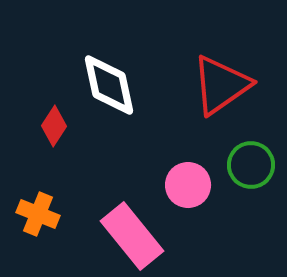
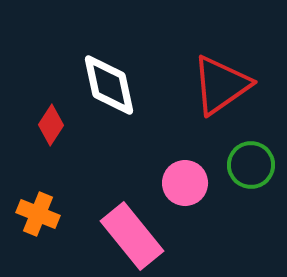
red diamond: moved 3 px left, 1 px up
pink circle: moved 3 px left, 2 px up
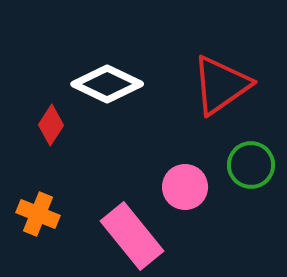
white diamond: moved 2 px left, 1 px up; rotated 52 degrees counterclockwise
pink circle: moved 4 px down
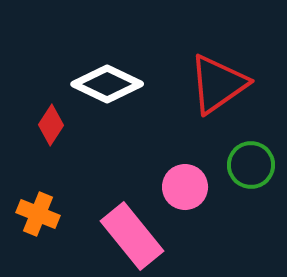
red triangle: moved 3 px left, 1 px up
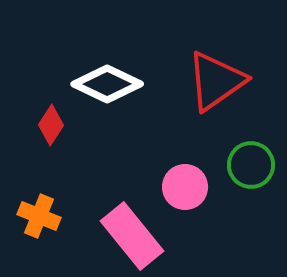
red triangle: moved 2 px left, 3 px up
orange cross: moved 1 px right, 2 px down
